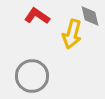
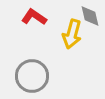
red L-shape: moved 3 px left, 1 px down
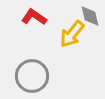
yellow arrow: rotated 24 degrees clockwise
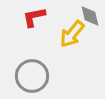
red L-shape: rotated 45 degrees counterclockwise
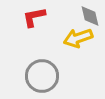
yellow arrow: moved 6 px right, 4 px down; rotated 32 degrees clockwise
gray circle: moved 10 px right
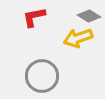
gray diamond: moved 1 px left; rotated 45 degrees counterclockwise
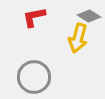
yellow arrow: rotated 56 degrees counterclockwise
gray circle: moved 8 px left, 1 px down
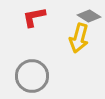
yellow arrow: moved 1 px right
gray circle: moved 2 px left, 1 px up
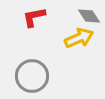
gray diamond: rotated 25 degrees clockwise
yellow arrow: rotated 128 degrees counterclockwise
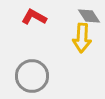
red L-shape: rotated 40 degrees clockwise
yellow arrow: moved 3 px right; rotated 116 degrees clockwise
